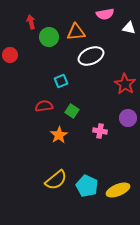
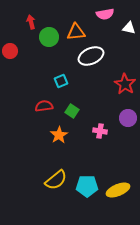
red circle: moved 4 px up
cyan pentagon: rotated 25 degrees counterclockwise
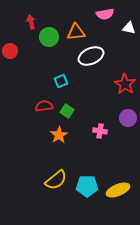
green square: moved 5 px left
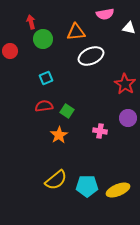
green circle: moved 6 px left, 2 px down
cyan square: moved 15 px left, 3 px up
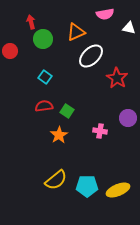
orange triangle: rotated 18 degrees counterclockwise
white ellipse: rotated 20 degrees counterclockwise
cyan square: moved 1 px left, 1 px up; rotated 32 degrees counterclockwise
red star: moved 8 px left, 6 px up
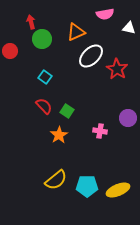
green circle: moved 1 px left
red star: moved 9 px up
red semicircle: rotated 54 degrees clockwise
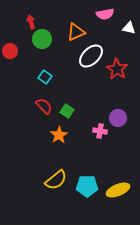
purple circle: moved 10 px left
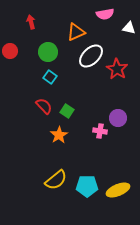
green circle: moved 6 px right, 13 px down
cyan square: moved 5 px right
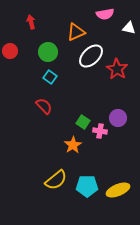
green square: moved 16 px right, 11 px down
orange star: moved 14 px right, 10 px down
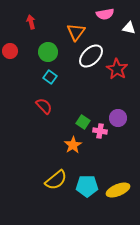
orange triangle: rotated 30 degrees counterclockwise
